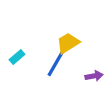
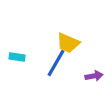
yellow trapezoid: rotated 125 degrees counterclockwise
cyan rectangle: rotated 49 degrees clockwise
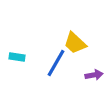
yellow trapezoid: moved 7 px right; rotated 20 degrees clockwise
purple arrow: moved 1 px up
